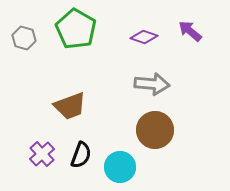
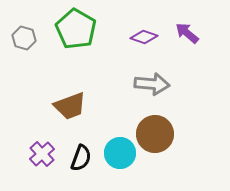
purple arrow: moved 3 px left, 2 px down
brown circle: moved 4 px down
black semicircle: moved 3 px down
cyan circle: moved 14 px up
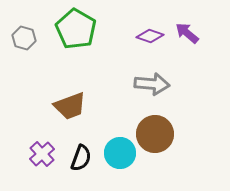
purple diamond: moved 6 px right, 1 px up
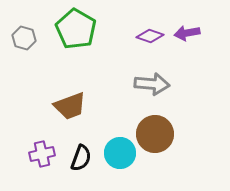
purple arrow: rotated 50 degrees counterclockwise
purple cross: rotated 30 degrees clockwise
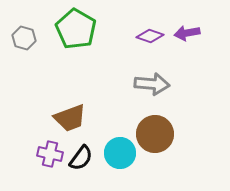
brown trapezoid: moved 12 px down
purple cross: moved 8 px right; rotated 25 degrees clockwise
black semicircle: rotated 16 degrees clockwise
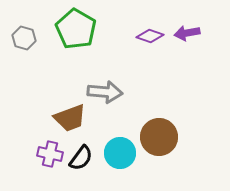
gray arrow: moved 47 px left, 8 px down
brown circle: moved 4 px right, 3 px down
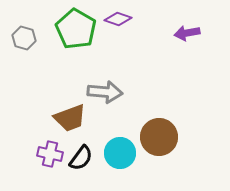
purple diamond: moved 32 px left, 17 px up
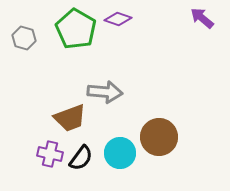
purple arrow: moved 15 px right, 15 px up; rotated 50 degrees clockwise
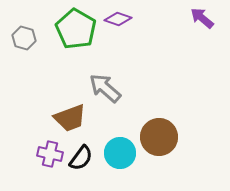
gray arrow: moved 4 px up; rotated 144 degrees counterclockwise
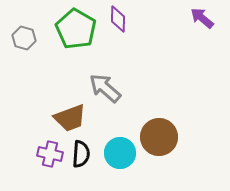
purple diamond: rotated 72 degrees clockwise
black semicircle: moved 4 px up; rotated 32 degrees counterclockwise
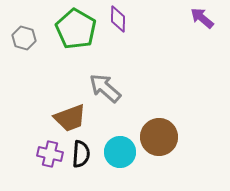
cyan circle: moved 1 px up
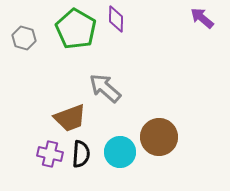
purple diamond: moved 2 px left
